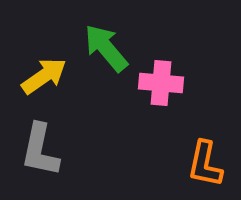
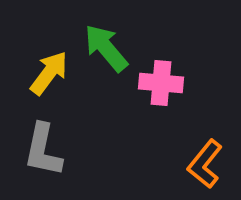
yellow arrow: moved 5 px right, 3 px up; rotated 18 degrees counterclockwise
gray L-shape: moved 3 px right
orange L-shape: rotated 27 degrees clockwise
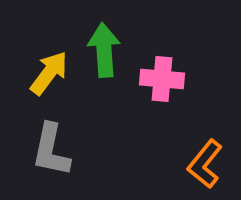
green arrow: moved 2 px left, 2 px down; rotated 36 degrees clockwise
pink cross: moved 1 px right, 4 px up
gray L-shape: moved 8 px right
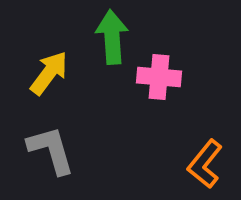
green arrow: moved 8 px right, 13 px up
pink cross: moved 3 px left, 2 px up
gray L-shape: rotated 152 degrees clockwise
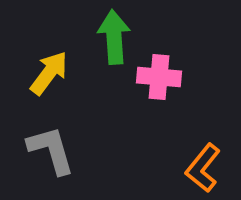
green arrow: moved 2 px right
orange L-shape: moved 2 px left, 4 px down
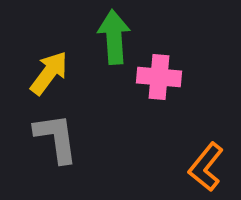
gray L-shape: moved 5 px right, 12 px up; rotated 8 degrees clockwise
orange L-shape: moved 3 px right, 1 px up
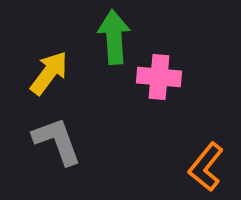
gray L-shape: moved 1 px right, 3 px down; rotated 12 degrees counterclockwise
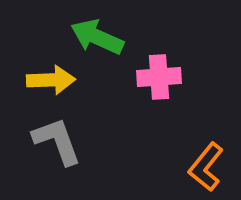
green arrow: moved 17 px left; rotated 62 degrees counterclockwise
yellow arrow: moved 2 px right, 7 px down; rotated 51 degrees clockwise
pink cross: rotated 9 degrees counterclockwise
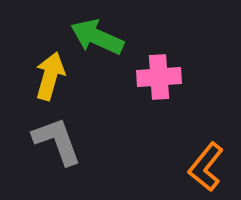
yellow arrow: moved 1 px left, 4 px up; rotated 72 degrees counterclockwise
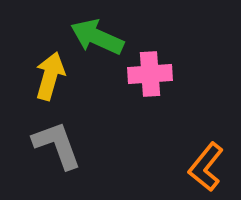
pink cross: moved 9 px left, 3 px up
gray L-shape: moved 4 px down
